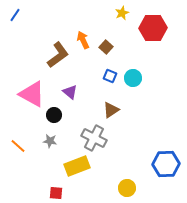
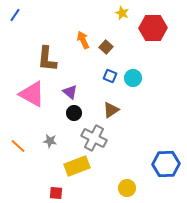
yellow star: rotated 24 degrees counterclockwise
brown L-shape: moved 11 px left, 4 px down; rotated 132 degrees clockwise
black circle: moved 20 px right, 2 px up
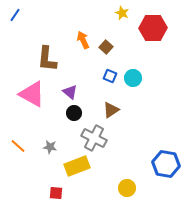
gray star: moved 6 px down
blue hexagon: rotated 12 degrees clockwise
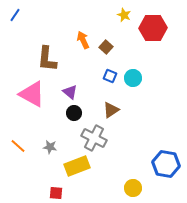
yellow star: moved 2 px right, 2 px down
yellow circle: moved 6 px right
